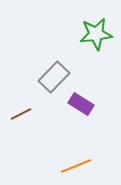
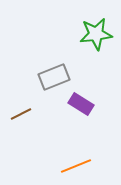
gray rectangle: rotated 24 degrees clockwise
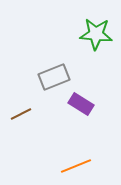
green star: rotated 12 degrees clockwise
